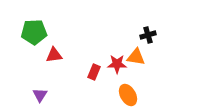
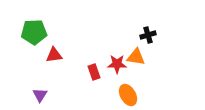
red rectangle: rotated 42 degrees counterclockwise
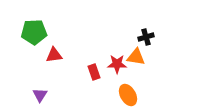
black cross: moved 2 px left, 2 px down
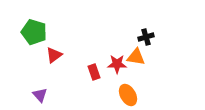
green pentagon: rotated 20 degrees clockwise
red triangle: rotated 30 degrees counterclockwise
purple triangle: rotated 14 degrees counterclockwise
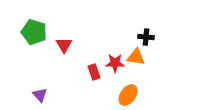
black cross: rotated 21 degrees clockwise
red triangle: moved 10 px right, 10 px up; rotated 24 degrees counterclockwise
red star: moved 2 px left, 1 px up
orange ellipse: rotated 65 degrees clockwise
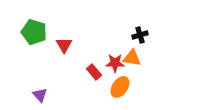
black cross: moved 6 px left, 2 px up; rotated 21 degrees counterclockwise
orange triangle: moved 4 px left, 1 px down
red rectangle: rotated 21 degrees counterclockwise
orange ellipse: moved 8 px left, 8 px up
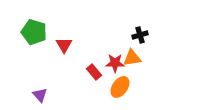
orange triangle: rotated 18 degrees counterclockwise
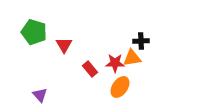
black cross: moved 1 px right, 6 px down; rotated 14 degrees clockwise
red rectangle: moved 4 px left, 3 px up
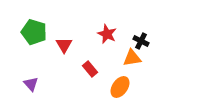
black cross: rotated 28 degrees clockwise
red star: moved 8 px left, 29 px up; rotated 24 degrees clockwise
purple triangle: moved 9 px left, 11 px up
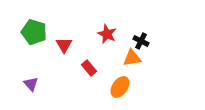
red rectangle: moved 1 px left, 1 px up
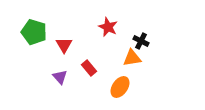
red star: moved 1 px right, 7 px up
purple triangle: moved 29 px right, 7 px up
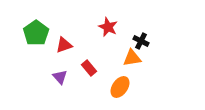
green pentagon: moved 2 px right, 1 px down; rotated 20 degrees clockwise
red triangle: rotated 42 degrees clockwise
